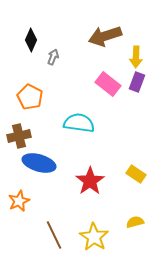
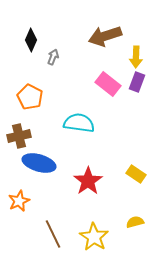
red star: moved 2 px left
brown line: moved 1 px left, 1 px up
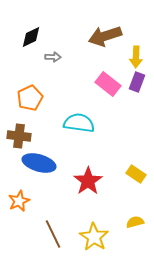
black diamond: moved 3 px up; rotated 40 degrees clockwise
gray arrow: rotated 70 degrees clockwise
orange pentagon: moved 1 px down; rotated 20 degrees clockwise
brown cross: rotated 20 degrees clockwise
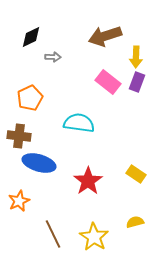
pink rectangle: moved 2 px up
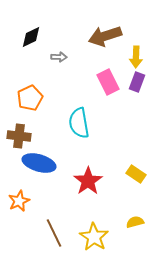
gray arrow: moved 6 px right
pink rectangle: rotated 25 degrees clockwise
cyan semicircle: rotated 108 degrees counterclockwise
brown line: moved 1 px right, 1 px up
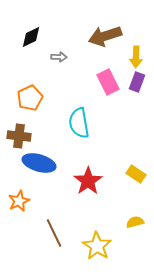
yellow star: moved 3 px right, 9 px down
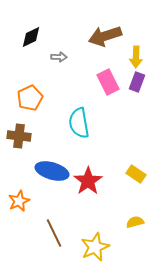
blue ellipse: moved 13 px right, 8 px down
yellow star: moved 2 px left, 1 px down; rotated 16 degrees clockwise
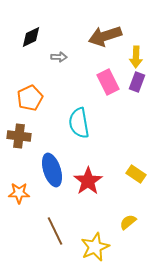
blue ellipse: moved 1 px up; rotated 56 degrees clockwise
orange star: moved 8 px up; rotated 25 degrees clockwise
yellow semicircle: moved 7 px left; rotated 24 degrees counterclockwise
brown line: moved 1 px right, 2 px up
